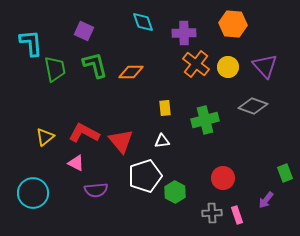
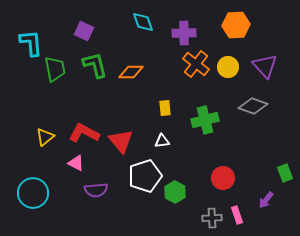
orange hexagon: moved 3 px right, 1 px down; rotated 8 degrees counterclockwise
gray cross: moved 5 px down
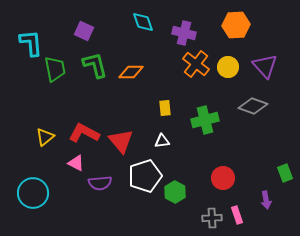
purple cross: rotated 15 degrees clockwise
purple semicircle: moved 4 px right, 7 px up
purple arrow: rotated 48 degrees counterclockwise
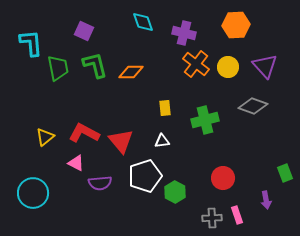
green trapezoid: moved 3 px right, 1 px up
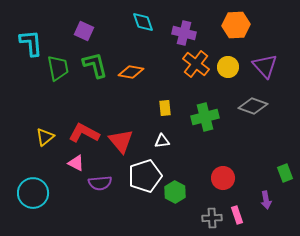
orange diamond: rotated 10 degrees clockwise
green cross: moved 3 px up
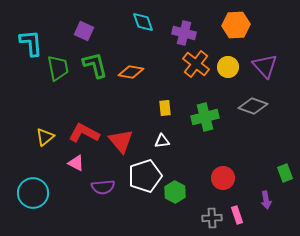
purple semicircle: moved 3 px right, 4 px down
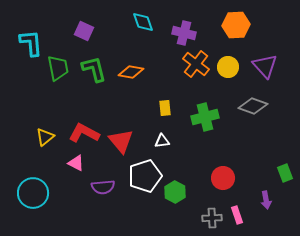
green L-shape: moved 1 px left, 4 px down
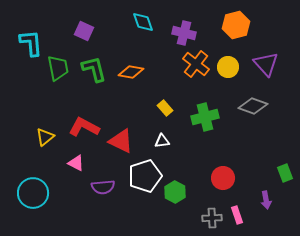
orange hexagon: rotated 12 degrees counterclockwise
purple triangle: moved 1 px right, 2 px up
yellow rectangle: rotated 35 degrees counterclockwise
red L-shape: moved 6 px up
red triangle: rotated 24 degrees counterclockwise
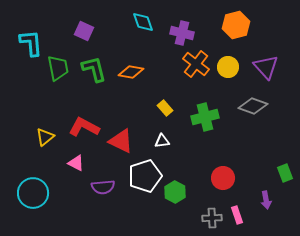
purple cross: moved 2 px left
purple triangle: moved 3 px down
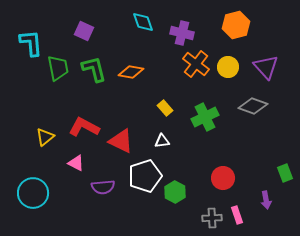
green cross: rotated 12 degrees counterclockwise
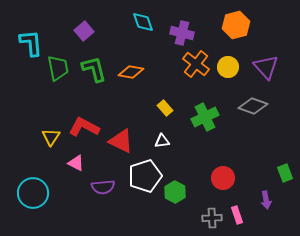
purple square: rotated 24 degrees clockwise
yellow triangle: moved 6 px right; rotated 18 degrees counterclockwise
